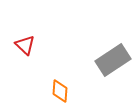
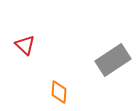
orange diamond: moved 1 px left, 1 px down
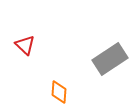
gray rectangle: moved 3 px left, 1 px up
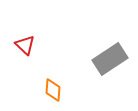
orange diamond: moved 6 px left, 2 px up
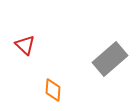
gray rectangle: rotated 8 degrees counterclockwise
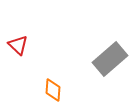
red triangle: moved 7 px left
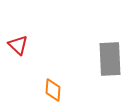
gray rectangle: rotated 52 degrees counterclockwise
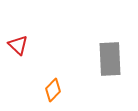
orange diamond: rotated 40 degrees clockwise
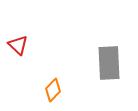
gray rectangle: moved 1 px left, 4 px down
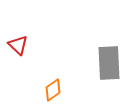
orange diamond: rotated 10 degrees clockwise
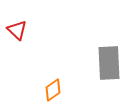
red triangle: moved 1 px left, 15 px up
